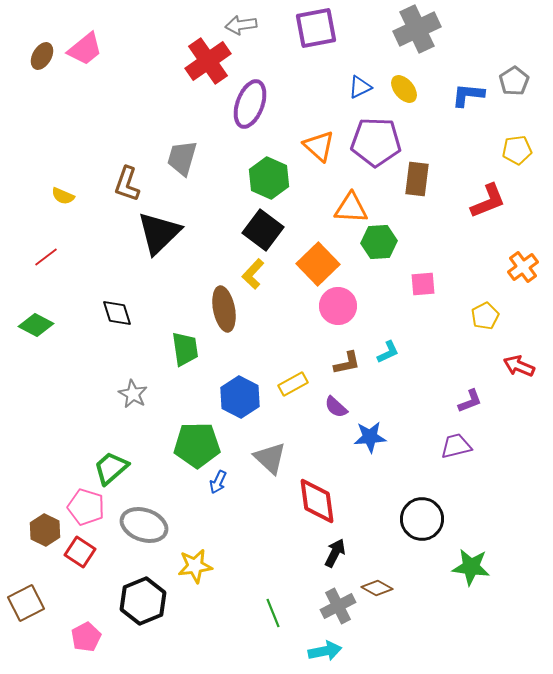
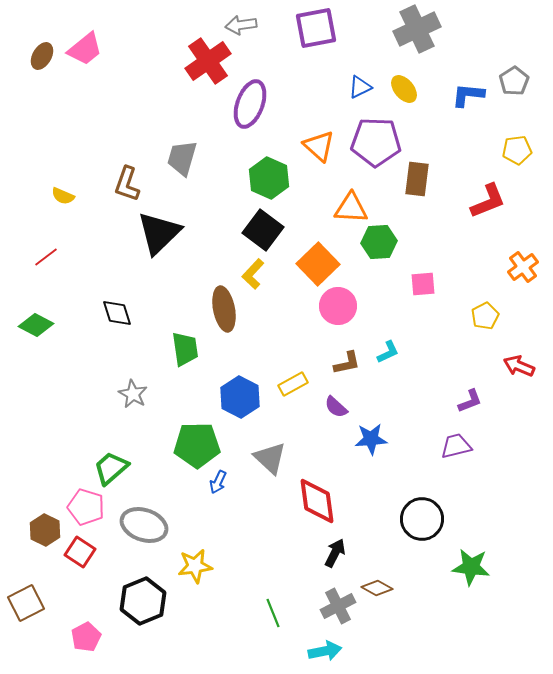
blue star at (370, 437): moved 1 px right, 2 px down
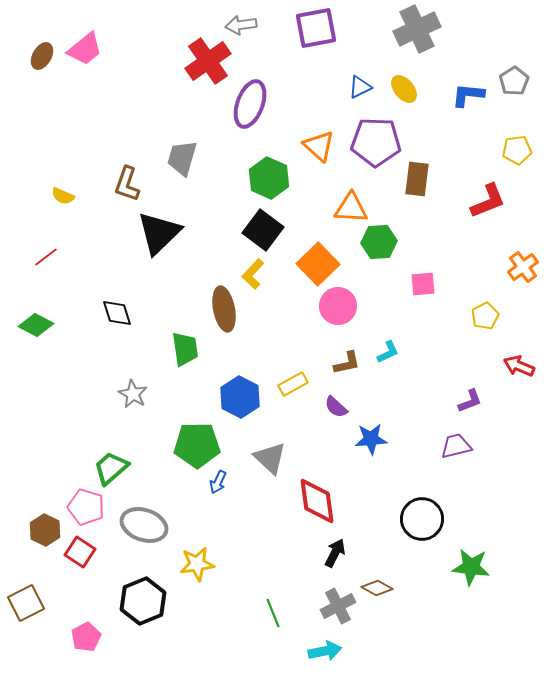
yellow star at (195, 566): moved 2 px right, 2 px up
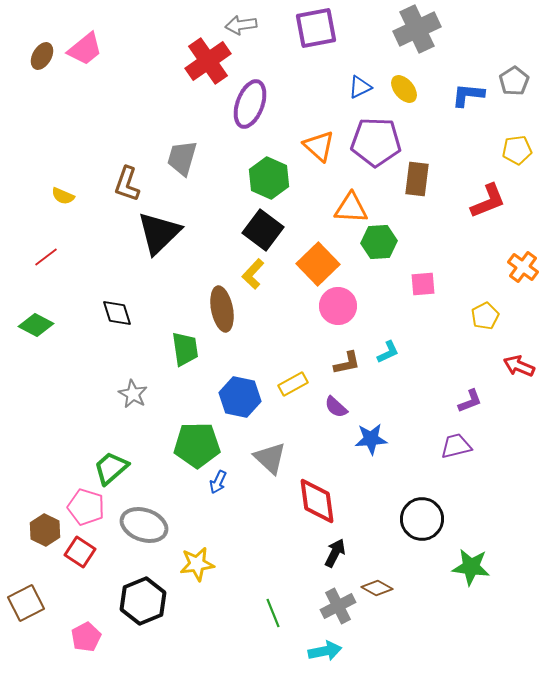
orange cross at (523, 267): rotated 16 degrees counterclockwise
brown ellipse at (224, 309): moved 2 px left
blue hexagon at (240, 397): rotated 15 degrees counterclockwise
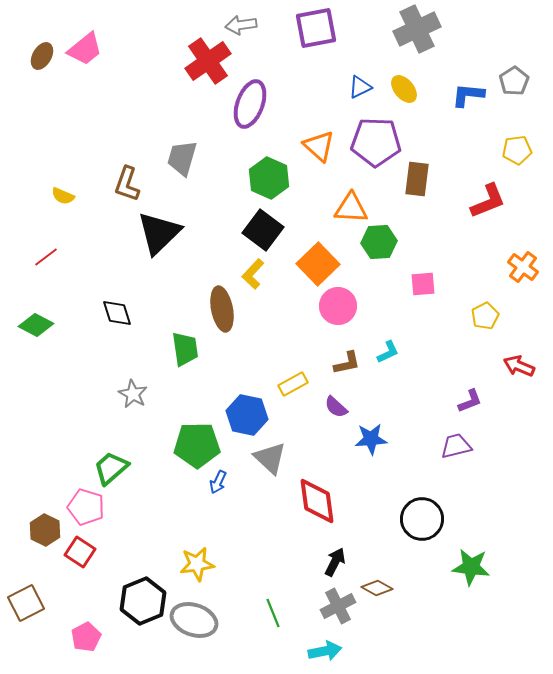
blue hexagon at (240, 397): moved 7 px right, 18 px down
gray ellipse at (144, 525): moved 50 px right, 95 px down
black arrow at (335, 553): moved 9 px down
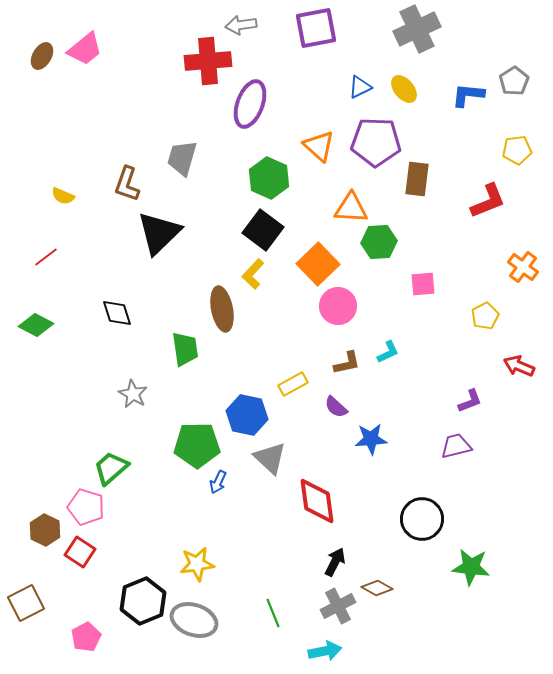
red cross at (208, 61): rotated 30 degrees clockwise
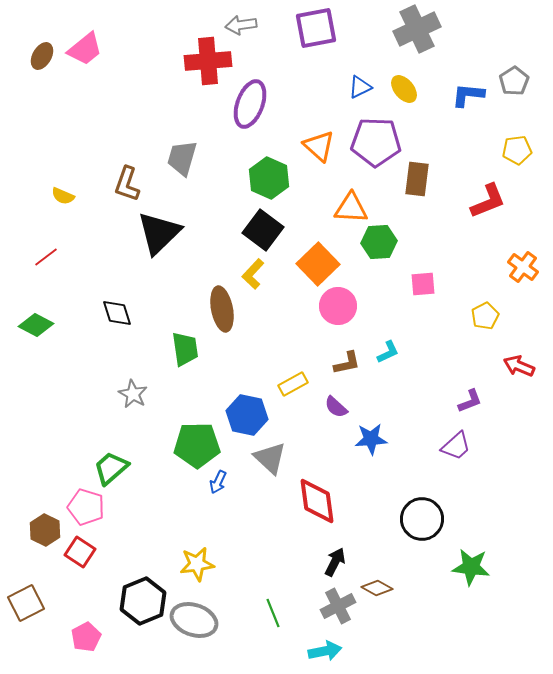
purple trapezoid at (456, 446): rotated 152 degrees clockwise
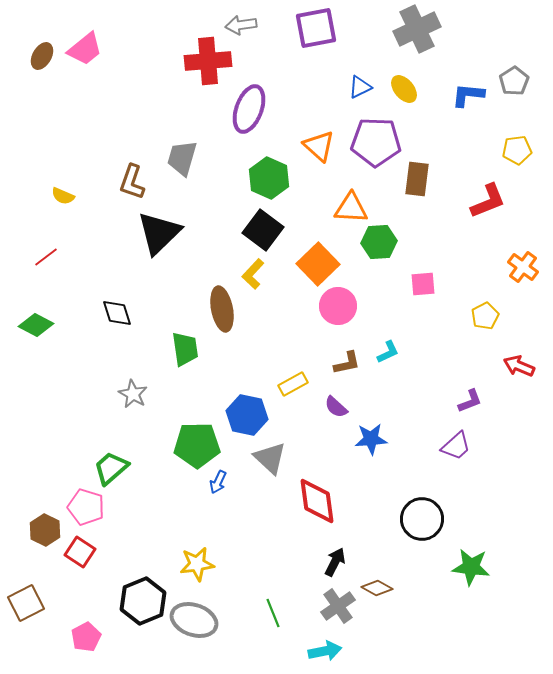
purple ellipse at (250, 104): moved 1 px left, 5 px down
brown L-shape at (127, 184): moved 5 px right, 2 px up
gray cross at (338, 606): rotated 8 degrees counterclockwise
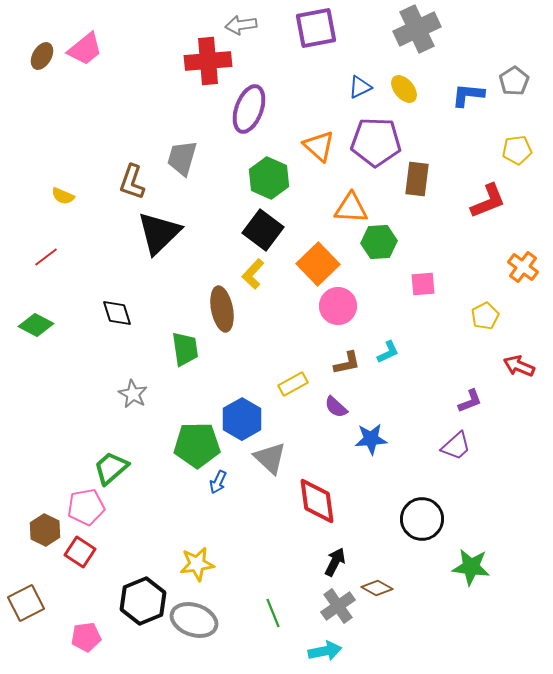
blue hexagon at (247, 415): moved 5 px left, 4 px down; rotated 18 degrees clockwise
pink pentagon at (86, 507): rotated 27 degrees counterclockwise
pink pentagon at (86, 637): rotated 20 degrees clockwise
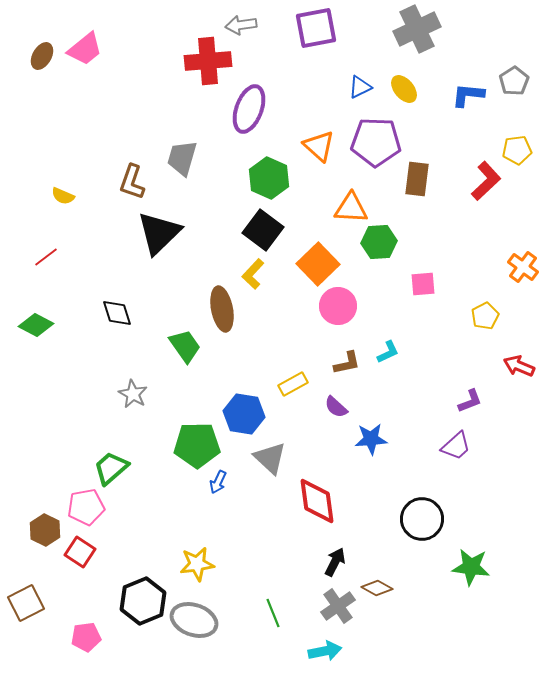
red L-shape at (488, 201): moved 2 px left, 20 px up; rotated 21 degrees counterclockwise
green trapezoid at (185, 349): moved 3 px up; rotated 27 degrees counterclockwise
blue hexagon at (242, 419): moved 2 px right, 5 px up; rotated 21 degrees counterclockwise
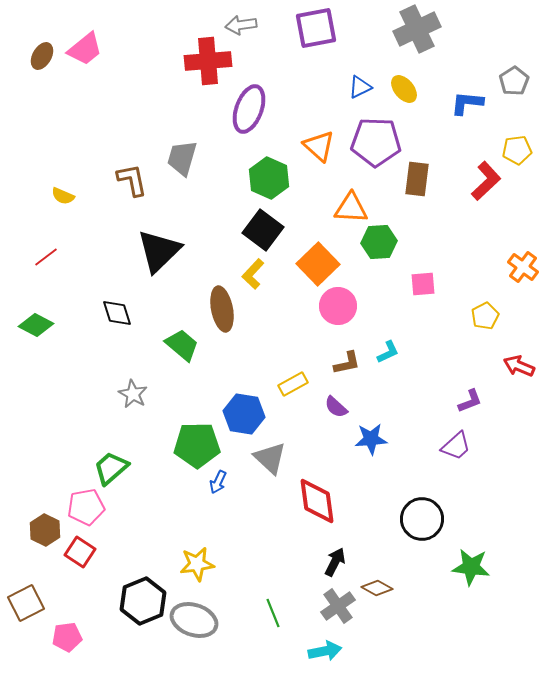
blue L-shape at (468, 95): moved 1 px left, 8 px down
brown L-shape at (132, 182): moved 2 px up; rotated 150 degrees clockwise
black triangle at (159, 233): moved 18 px down
green trapezoid at (185, 346): moved 3 px left, 1 px up; rotated 15 degrees counterclockwise
pink pentagon at (86, 637): moved 19 px left
